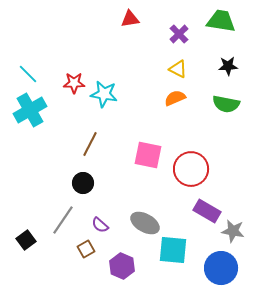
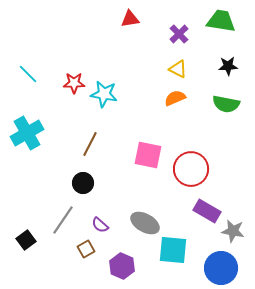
cyan cross: moved 3 px left, 23 px down
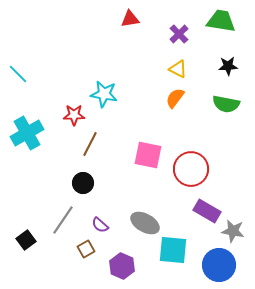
cyan line: moved 10 px left
red star: moved 32 px down
orange semicircle: rotated 30 degrees counterclockwise
blue circle: moved 2 px left, 3 px up
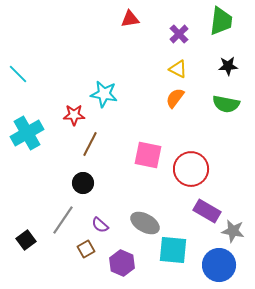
green trapezoid: rotated 88 degrees clockwise
purple hexagon: moved 3 px up
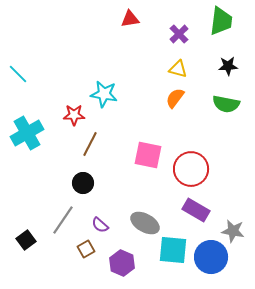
yellow triangle: rotated 12 degrees counterclockwise
purple rectangle: moved 11 px left, 1 px up
blue circle: moved 8 px left, 8 px up
